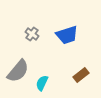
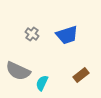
gray semicircle: rotated 75 degrees clockwise
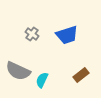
cyan semicircle: moved 3 px up
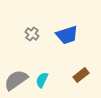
gray semicircle: moved 2 px left, 9 px down; rotated 120 degrees clockwise
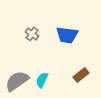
blue trapezoid: rotated 25 degrees clockwise
gray semicircle: moved 1 px right, 1 px down
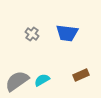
blue trapezoid: moved 2 px up
brown rectangle: rotated 14 degrees clockwise
cyan semicircle: rotated 35 degrees clockwise
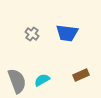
gray semicircle: rotated 105 degrees clockwise
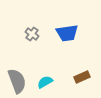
blue trapezoid: rotated 15 degrees counterclockwise
brown rectangle: moved 1 px right, 2 px down
cyan semicircle: moved 3 px right, 2 px down
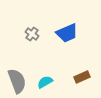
blue trapezoid: rotated 15 degrees counterclockwise
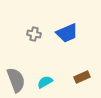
gray cross: moved 2 px right; rotated 24 degrees counterclockwise
gray semicircle: moved 1 px left, 1 px up
